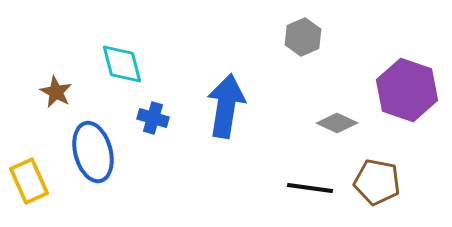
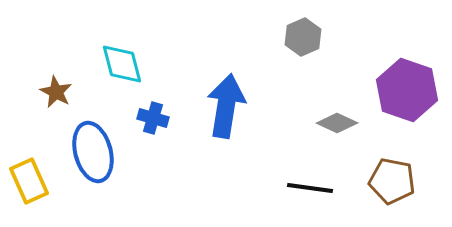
brown pentagon: moved 15 px right, 1 px up
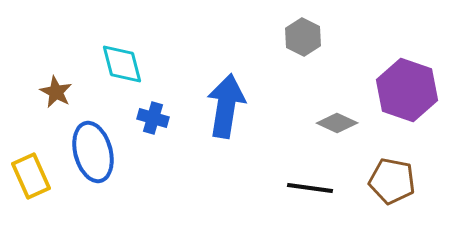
gray hexagon: rotated 9 degrees counterclockwise
yellow rectangle: moved 2 px right, 5 px up
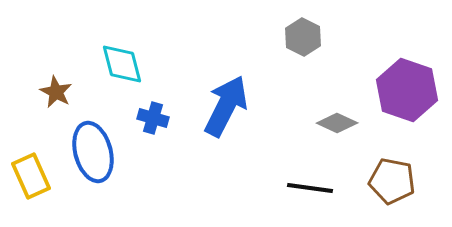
blue arrow: rotated 18 degrees clockwise
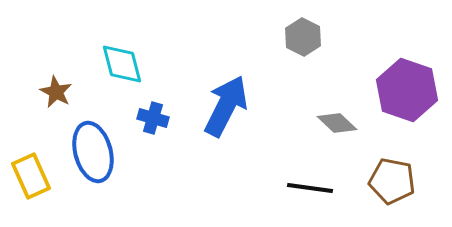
gray diamond: rotated 18 degrees clockwise
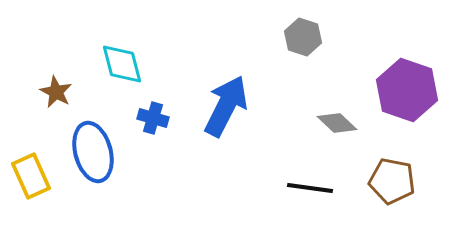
gray hexagon: rotated 9 degrees counterclockwise
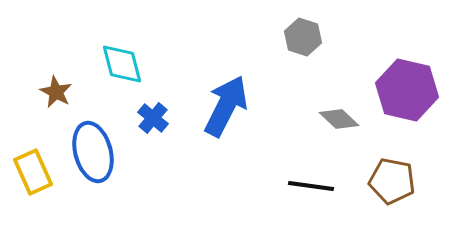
purple hexagon: rotated 6 degrees counterclockwise
blue cross: rotated 24 degrees clockwise
gray diamond: moved 2 px right, 4 px up
yellow rectangle: moved 2 px right, 4 px up
black line: moved 1 px right, 2 px up
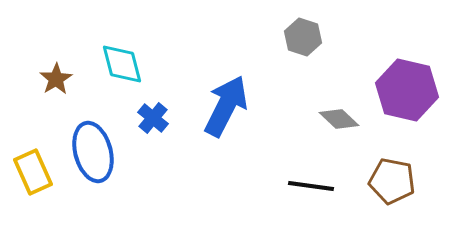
brown star: moved 13 px up; rotated 12 degrees clockwise
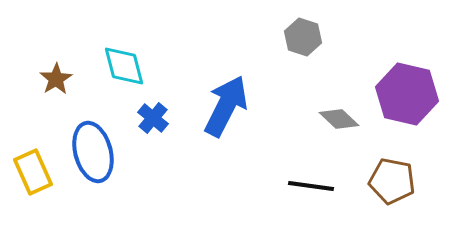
cyan diamond: moved 2 px right, 2 px down
purple hexagon: moved 4 px down
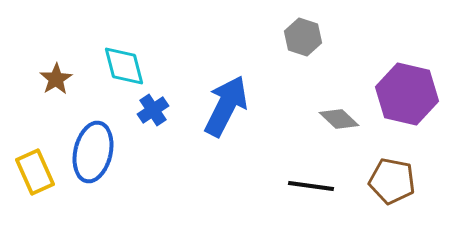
blue cross: moved 8 px up; rotated 16 degrees clockwise
blue ellipse: rotated 28 degrees clockwise
yellow rectangle: moved 2 px right
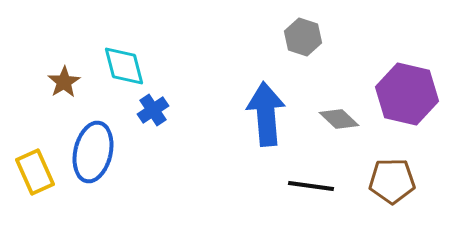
brown star: moved 8 px right, 3 px down
blue arrow: moved 40 px right, 8 px down; rotated 32 degrees counterclockwise
brown pentagon: rotated 12 degrees counterclockwise
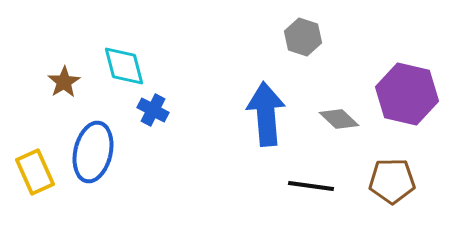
blue cross: rotated 28 degrees counterclockwise
